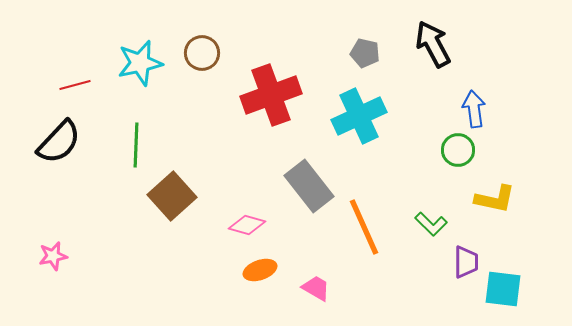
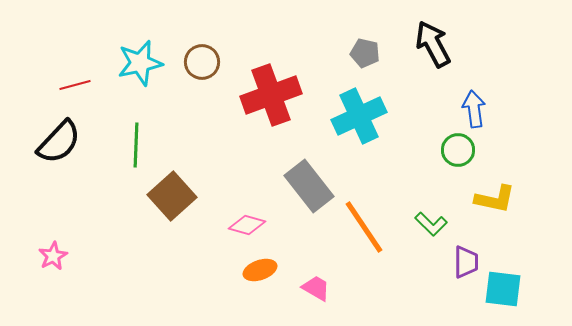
brown circle: moved 9 px down
orange line: rotated 10 degrees counterclockwise
pink star: rotated 16 degrees counterclockwise
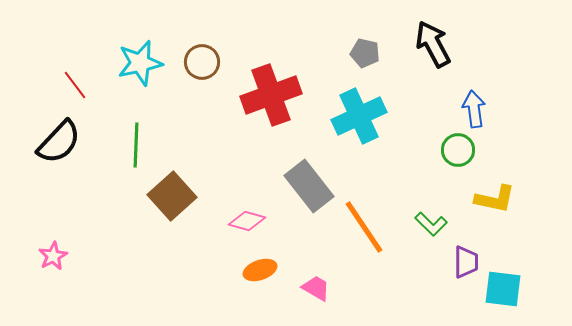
red line: rotated 68 degrees clockwise
pink diamond: moved 4 px up
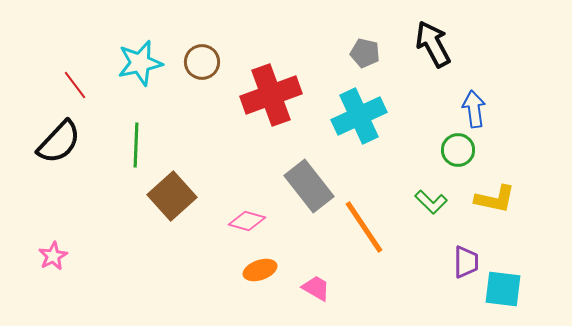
green L-shape: moved 22 px up
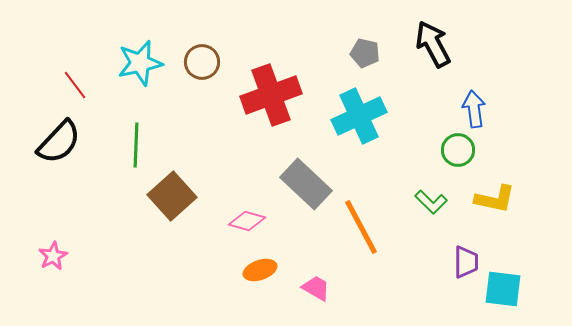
gray rectangle: moved 3 px left, 2 px up; rotated 9 degrees counterclockwise
orange line: moved 3 px left; rotated 6 degrees clockwise
